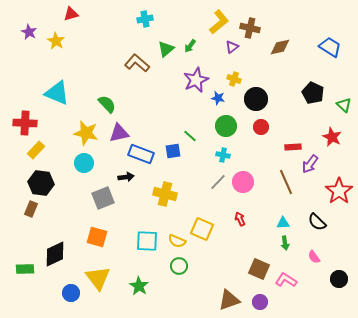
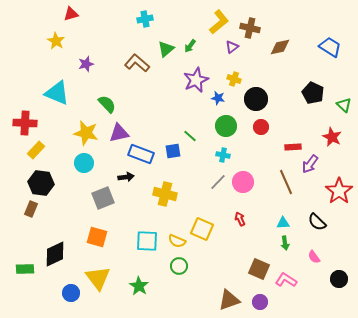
purple star at (29, 32): moved 57 px right, 32 px down; rotated 28 degrees clockwise
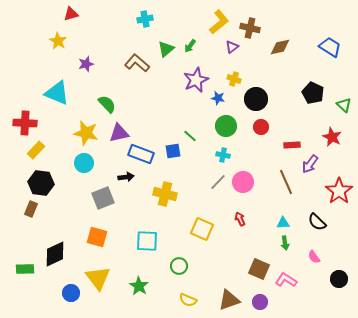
yellow star at (56, 41): moved 2 px right
red rectangle at (293, 147): moved 1 px left, 2 px up
yellow semicircle at (177, 241): moved 11 px right, 59 px down
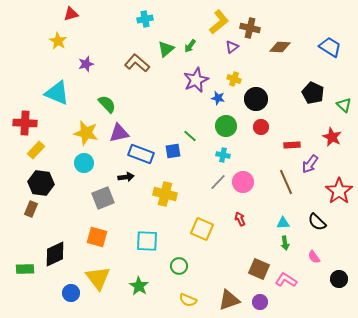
brown diamond at (280, 47): rotated 15 degrees clockwise
